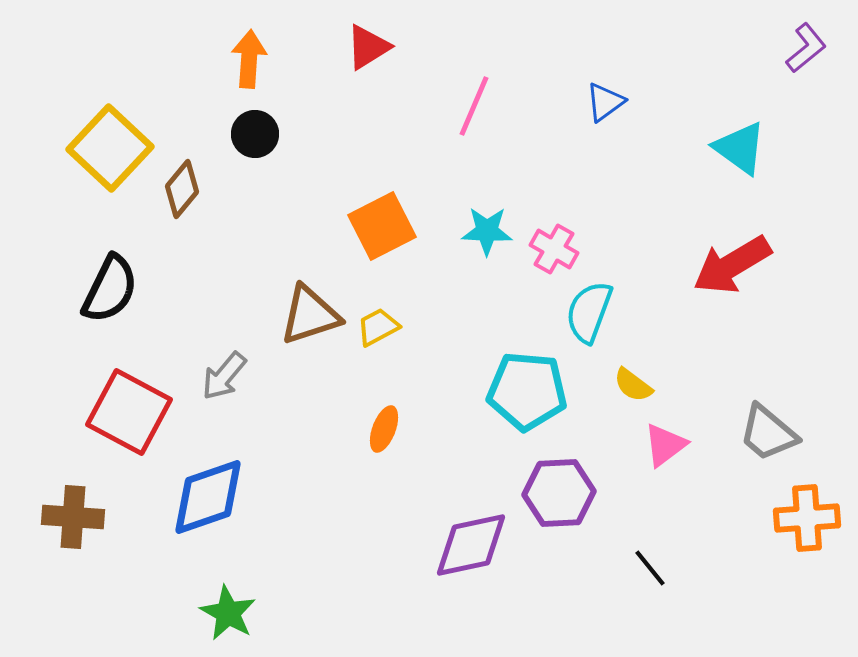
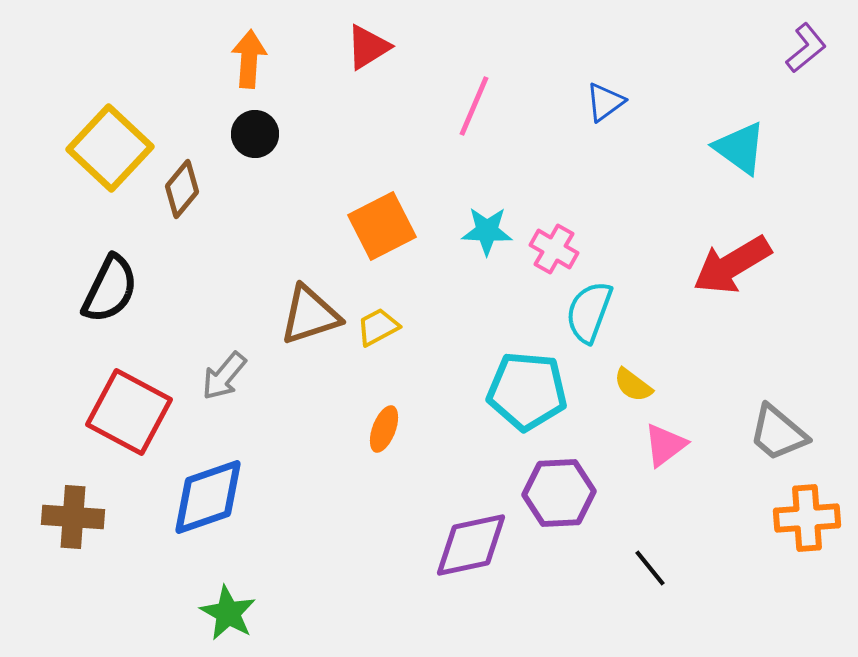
gray trapezoid: moved 10 px right
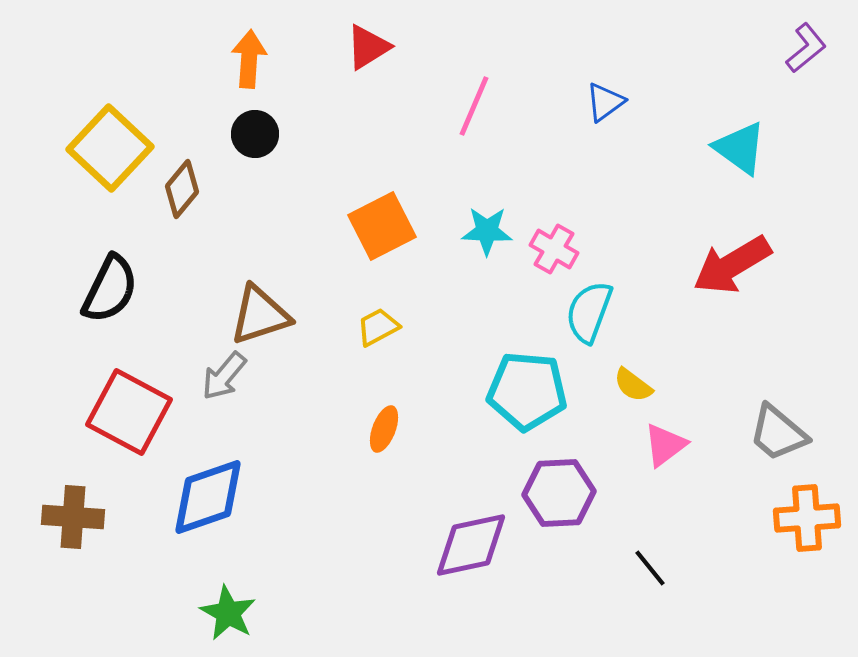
brown triangle: moved 50 px left
